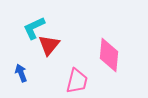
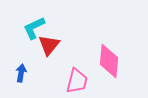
pink diamond: moved 6 px down
blue arrow: rotated 30 degrees clockwise
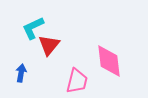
cyan L-shape: moved 1 px left
pink diamond: rotated 12 degrees counterclockwise
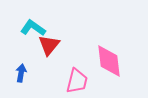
cyan L-shape: rotated 60 degrees clockwise
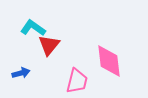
blue arrow: rotated 66 degrees clockwise
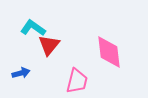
pink diamond: moved 9 px up
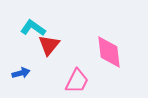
pink trapezoid: rotated 12 degrees clockwise
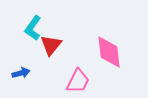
cyan L-shape: rotated 90 degrees counterclockwise
red triangle: moved 2 px right
pink trapezoid: moved 1 px right
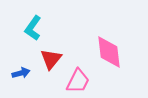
red triangle: moved 14 px down
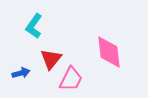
cyan L-shape: moved 1 px right, 2 px up
pink trapezoid: moved 7 px left, 2 px up
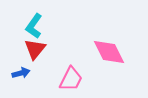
pink diamond: rotated 20 degrees counterclockwise
red triangle: moved 16 px left, 10 px up
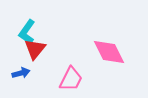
cyan L-shape: moved 7 px left, 6 px down
